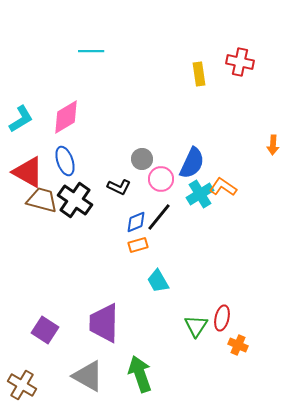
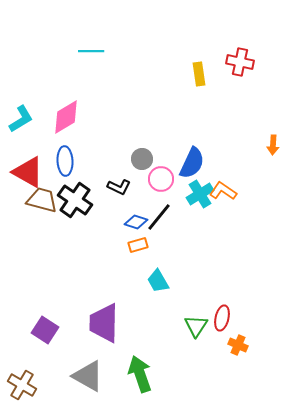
blue ellipse: rotated 16 degrees clockwise
orange L-shape: moved 4 px down
blue diamond: rotated 40 degrees clockwise
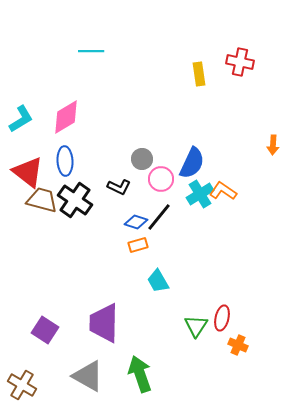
red triangle: rotated 8 degrees clockwise
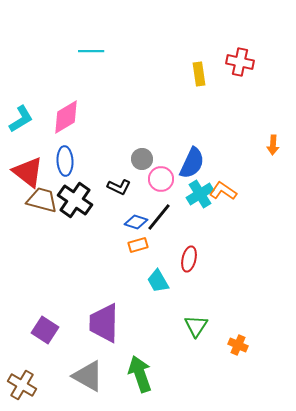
red ellipse: moved 33 px left, 59 px up
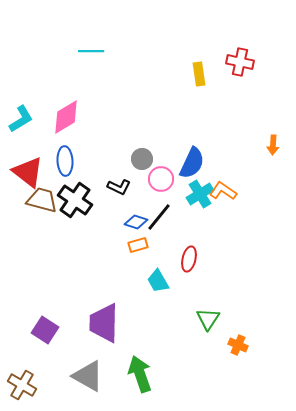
green triangle: moved 12 px right, 7 px up
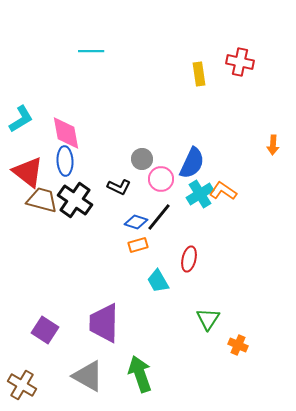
pink diamond: moved 16 px down; rotated 69 degrees counterclockwise
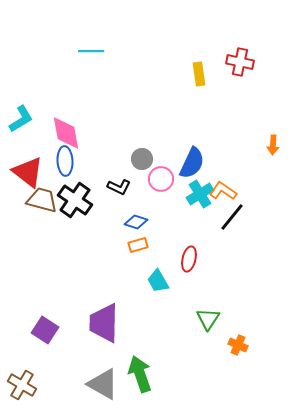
black line: moved 73 px right
gray triangle: moved 15 px right, 8 px down
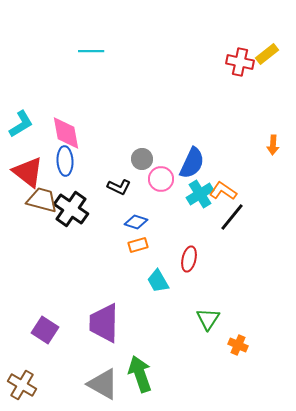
yellow rectangle: moved 68 px right, 20 px up; rotated 60 degrees clockwise
cyan L-shape: moved 5 px down
black cross: moved 4 px left, 9 px down
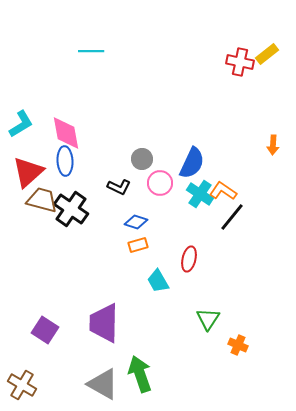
red triangle: rotated 40 degrees clockwise
pink circle: moved 1 px left, 4 px down
cyan cross: rotated 24 degrees counterclockwise
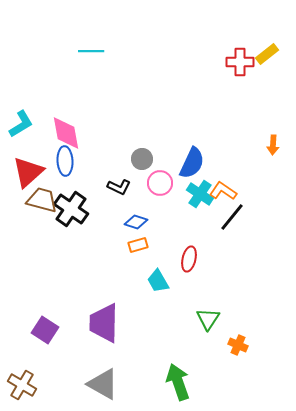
red cross: rotated 12 degrees counterclockwise
green arrow: moved 38 px right, 8 px down
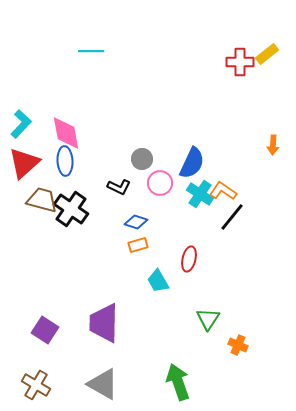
cyan L-shape: rotated 16 degrees counterclockwise
red triangle: moved 4 px left, 9 px up
brown cross: moved 14 px right
